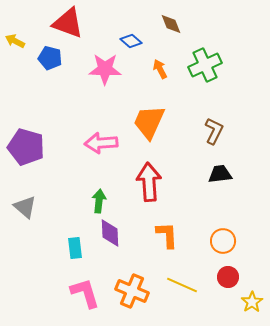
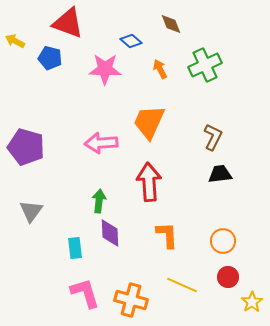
brown L-shape: moved 1 px left, 6 px down
gray triangle: moved 6 px right, 4 px down; rotated 25 degrees clockwise
orange cross: moved 1 px left, 9 px down; rotated 8 degrees counterclockwise
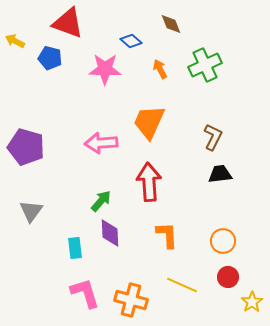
green arrow: moved 2 px right; rotated 35 degrees clockwise
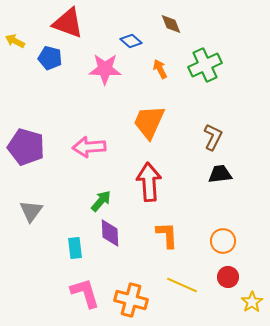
pink arrow: moved 12 px left, 4 px down
